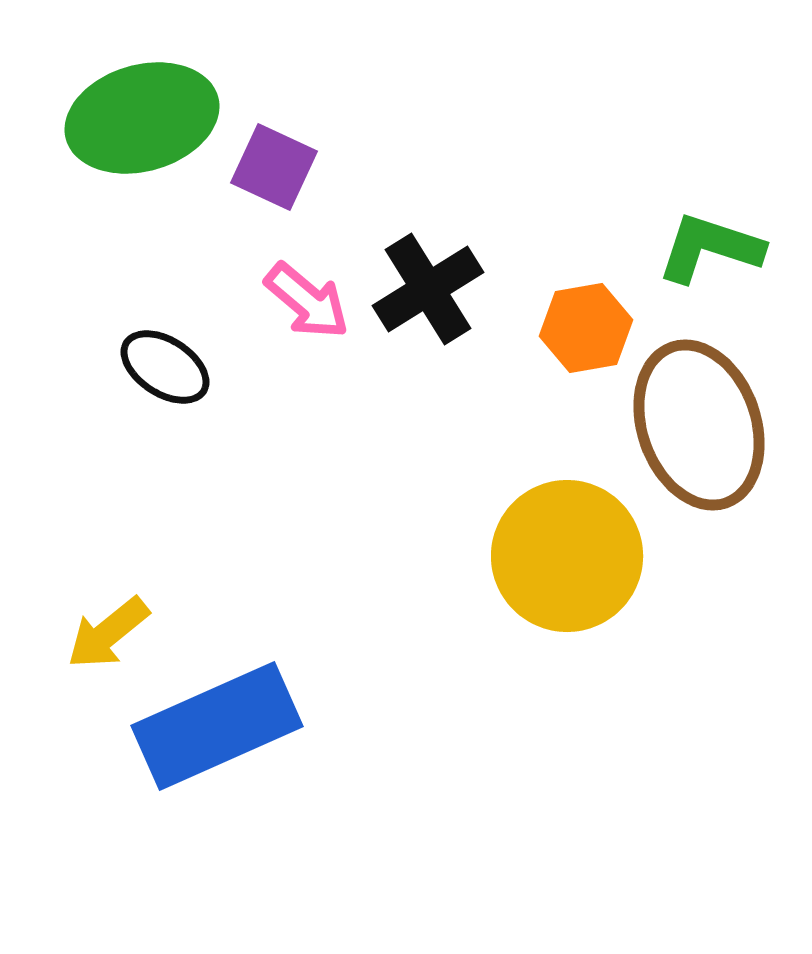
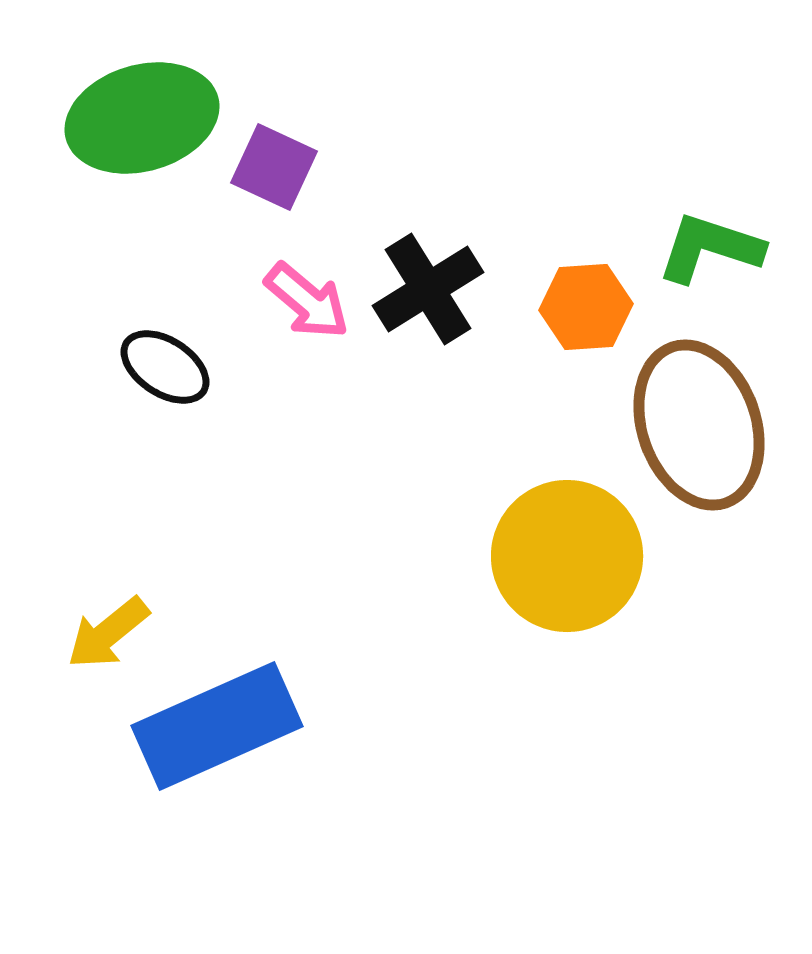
orange hexagon: moved 21 px up; rotated 6 degrees clockwise
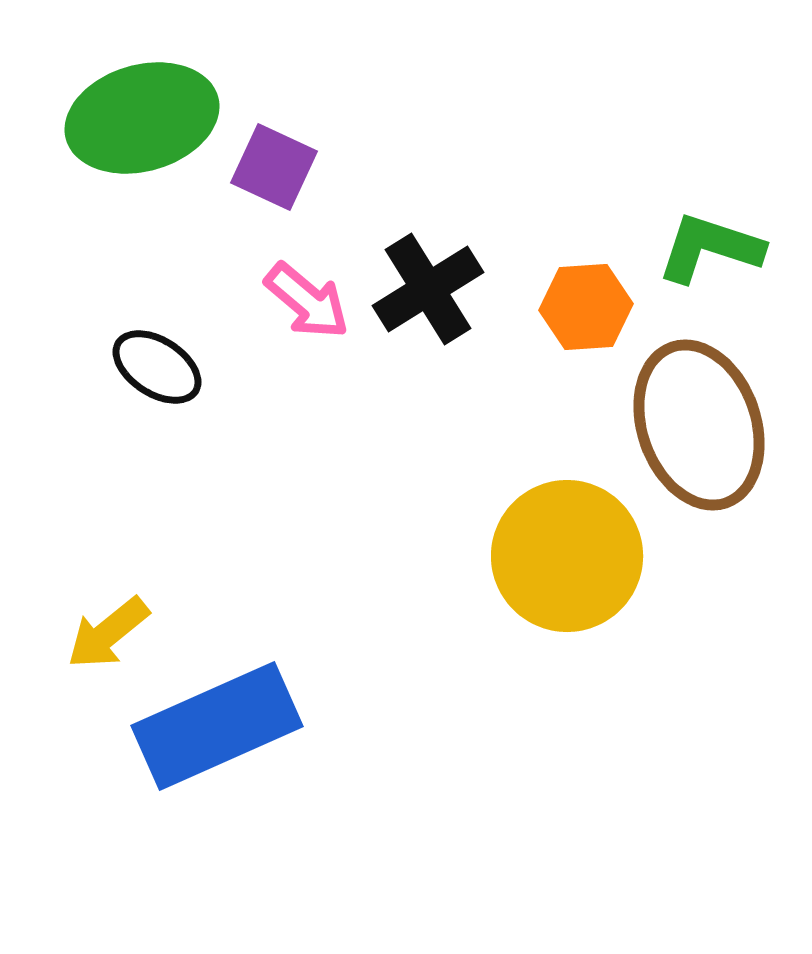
black ellipse: moved 8 px left
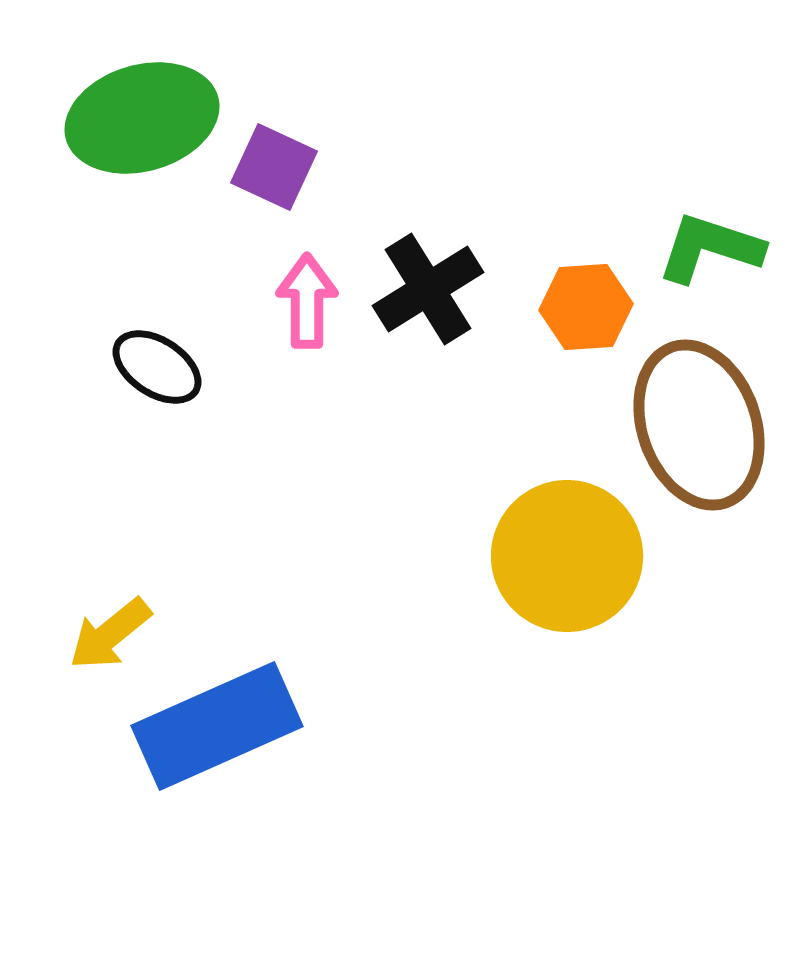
pink arrow: rotated 130 degrees counterclockwise
yellow arrow: moved 2 px right, 1 px down
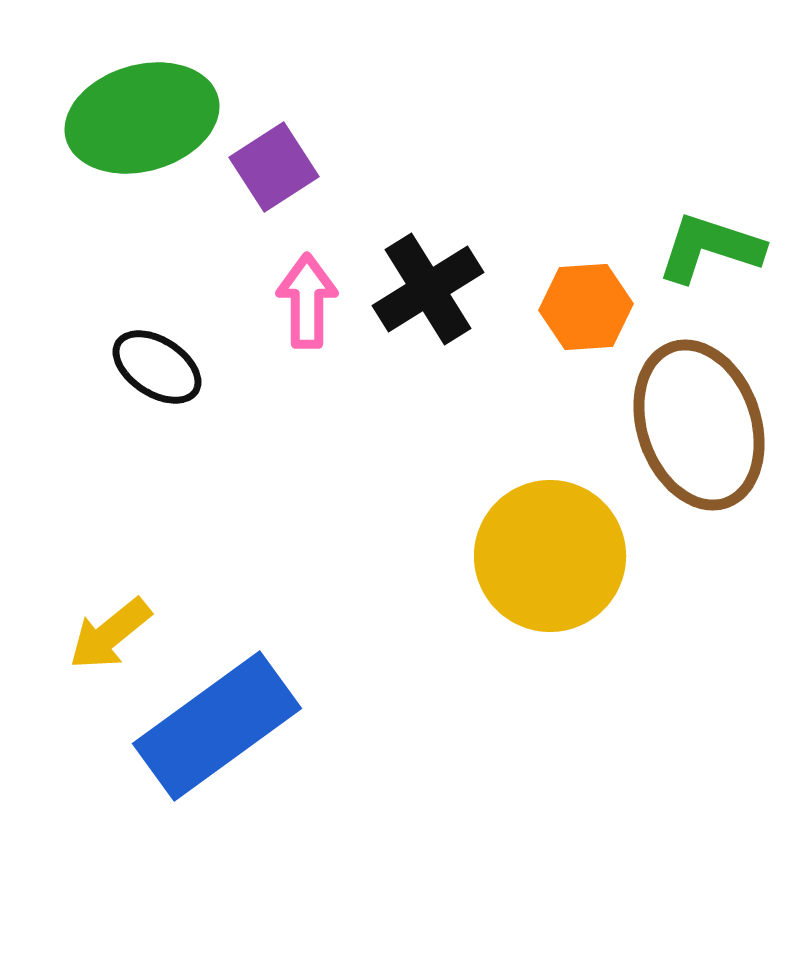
purple square: rotated 32 degrees clockwise
yellow circle: moved 17 px left
blue rectangle: rotated 12 degrees counterclockwise
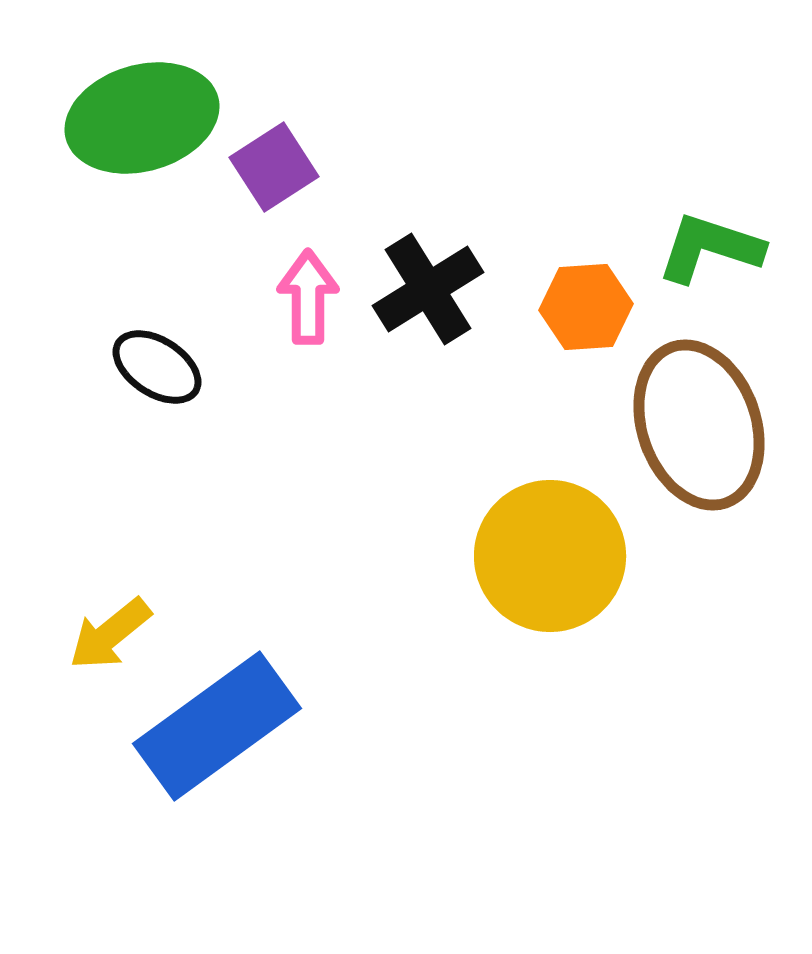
pink arrow: moved 1 px right, 4 px up
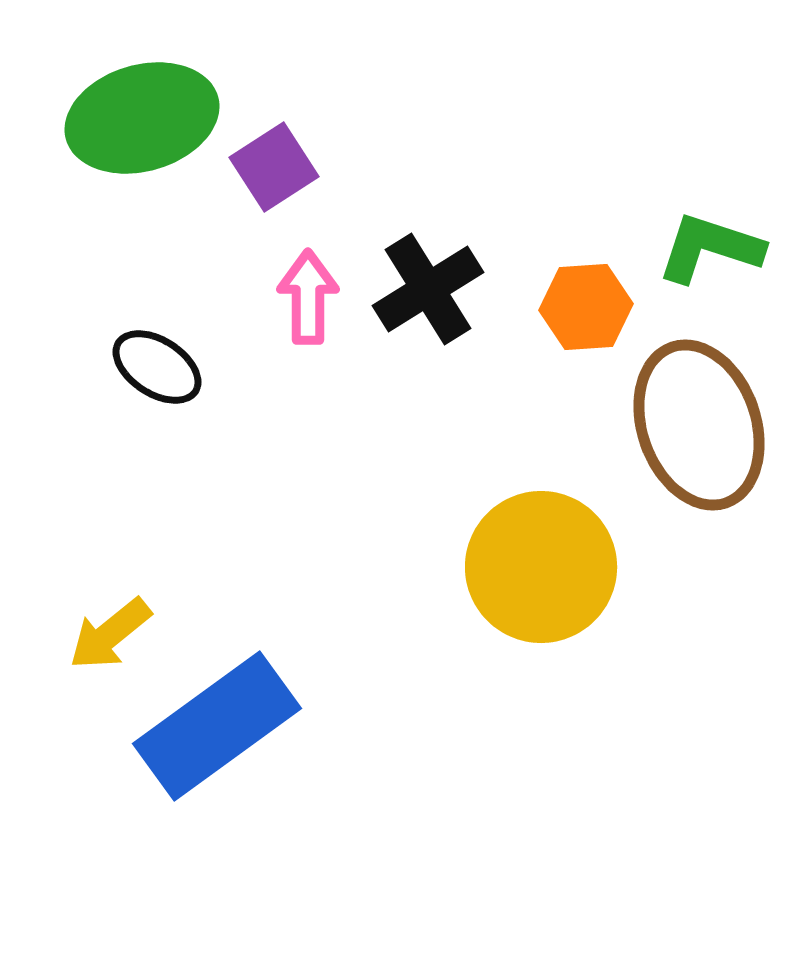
yellow circle: moved 9 px left, 11 px down
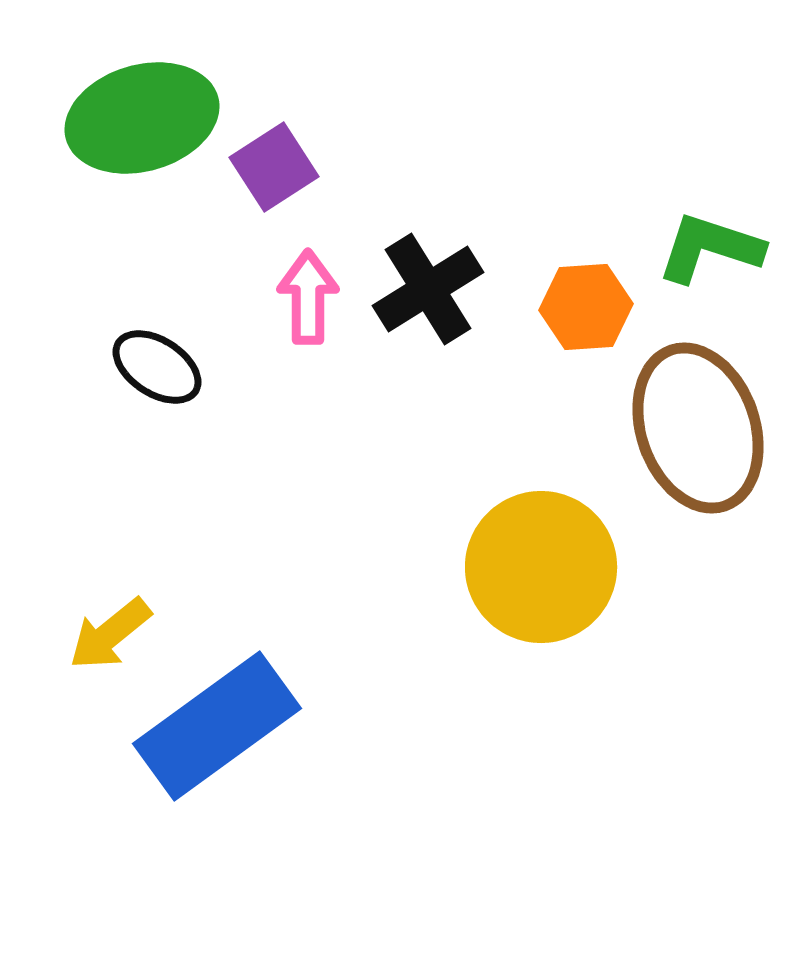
brown ellipse: moved 1 px left, 3 px down
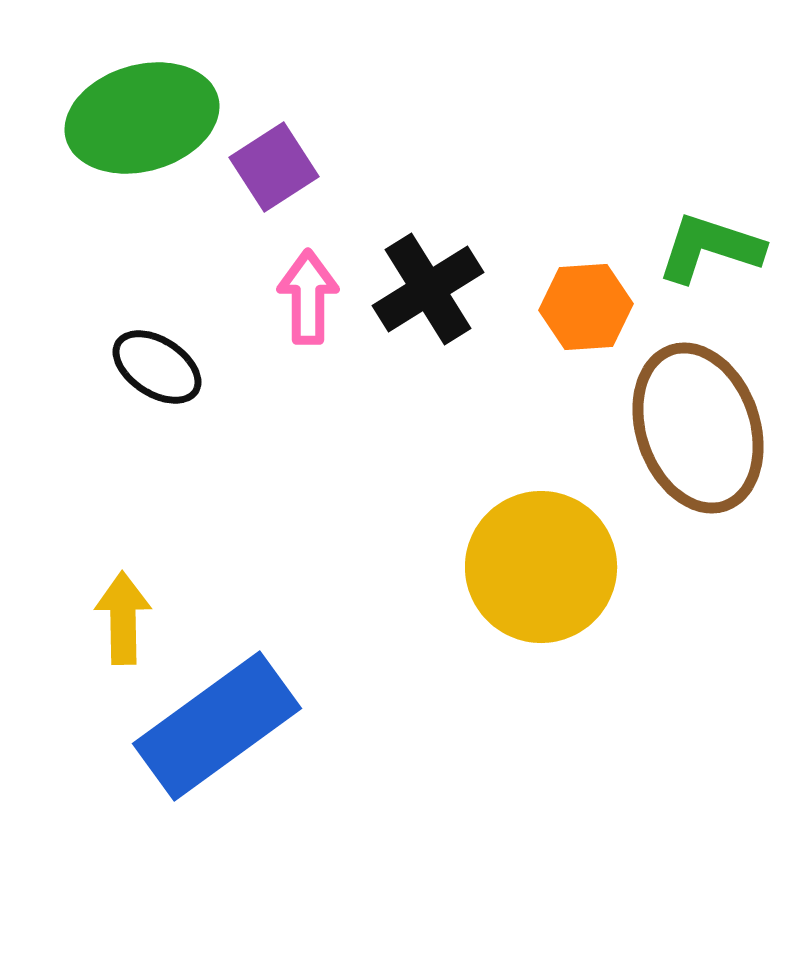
yellow arrow: moved 13 px right, 16 px up; rotated 128 degrees clockwise
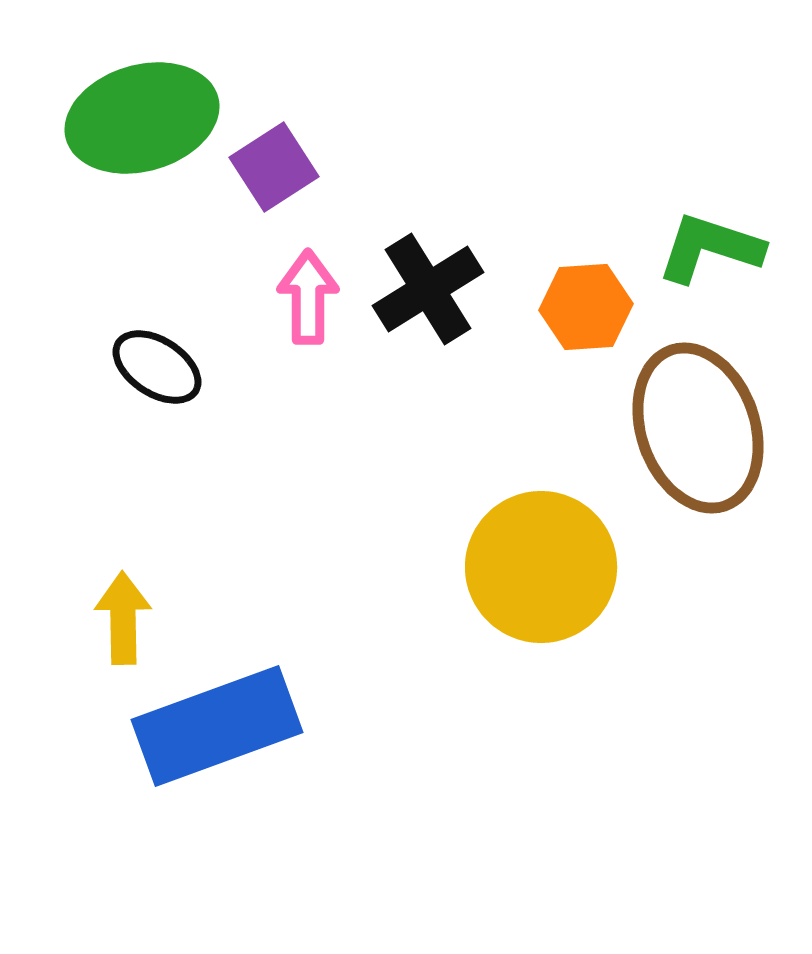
blue rectangle: rotated 16 degrees clockwise
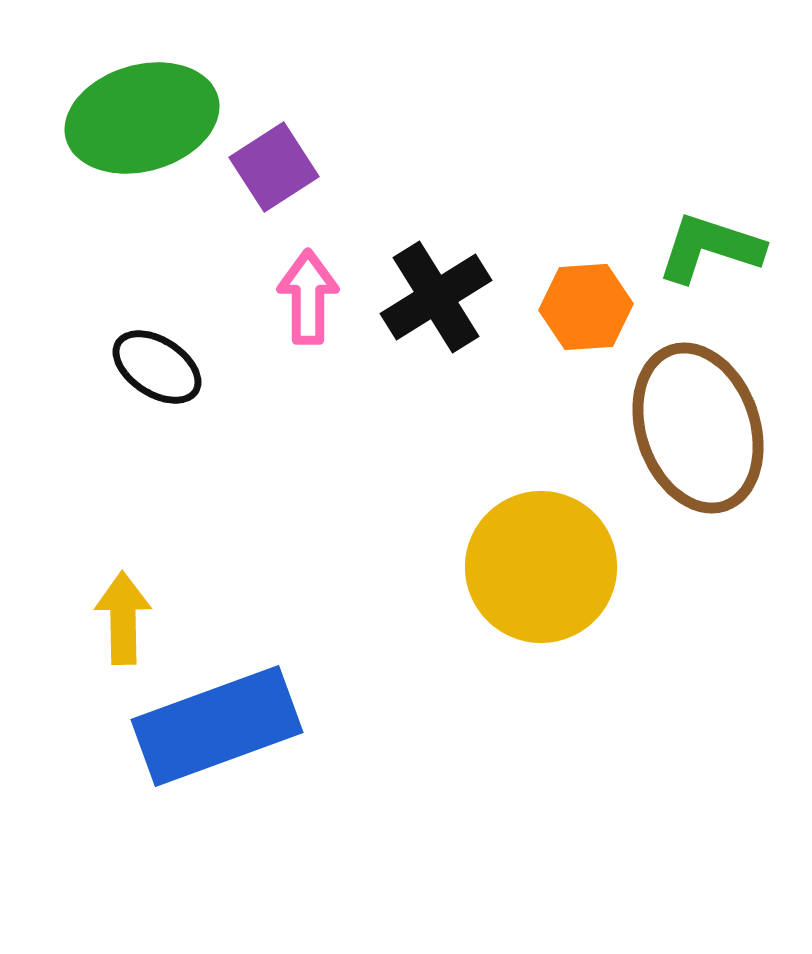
black cross: moved 8 px right, 8 px down
